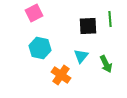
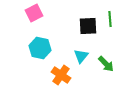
green arrow: rotated 18 degrees counterclockwise
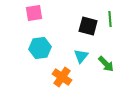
pink square: rotated 18 degrees clockwise
black square: rotated 18 degrees clockwise
cyan hexagon: rotated 20 degrees counterclockwise
orange cross: moved 1 px right, 2 px down
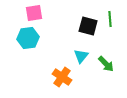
cyan hexagon: moved 12 px left, 10 px up
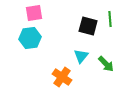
cyan hexagon: moved 2 px right
